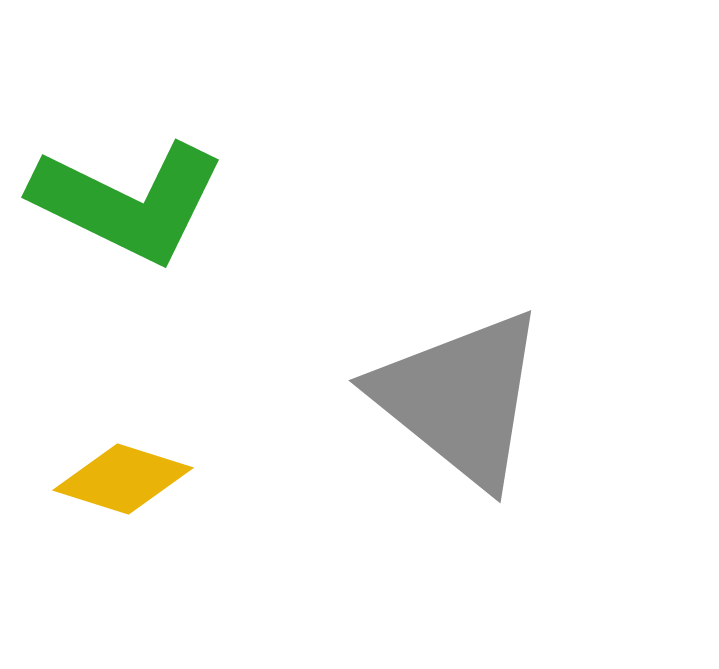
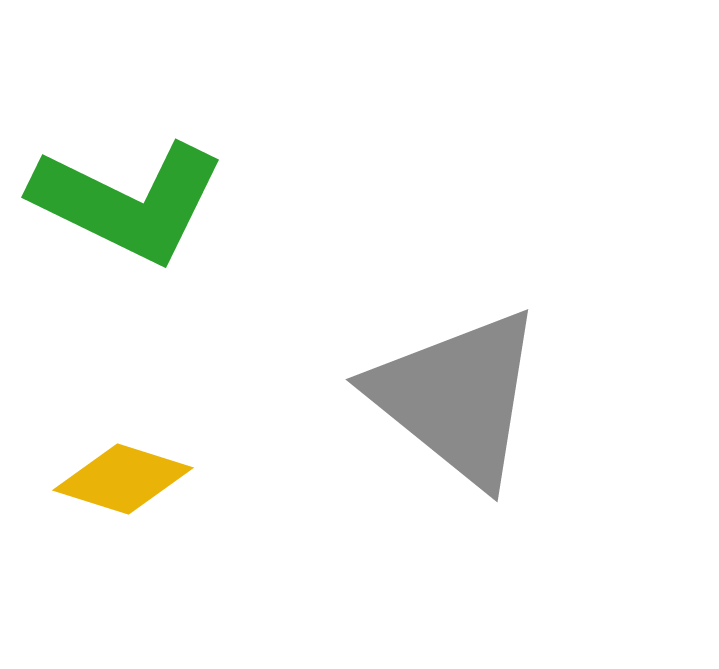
gray triangle: moved 3 px left, 1 px up
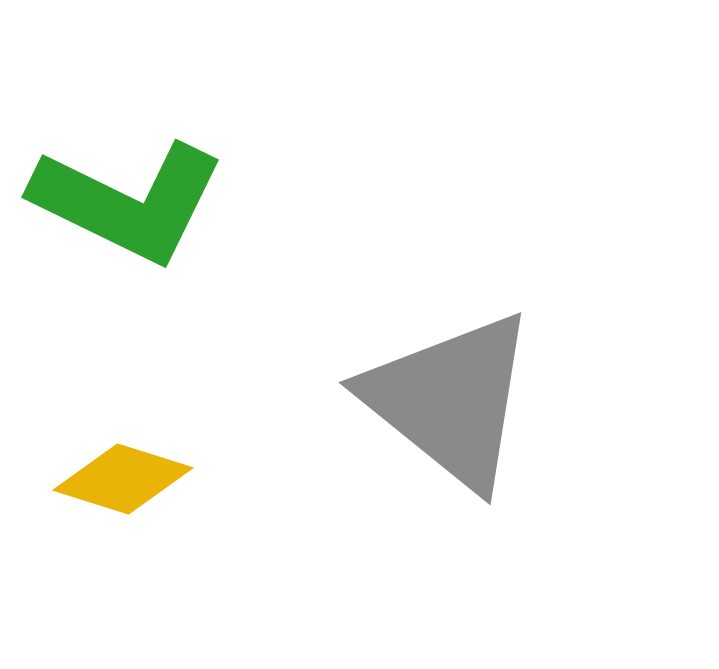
gray triangle: moved 7 px left, 3 px down
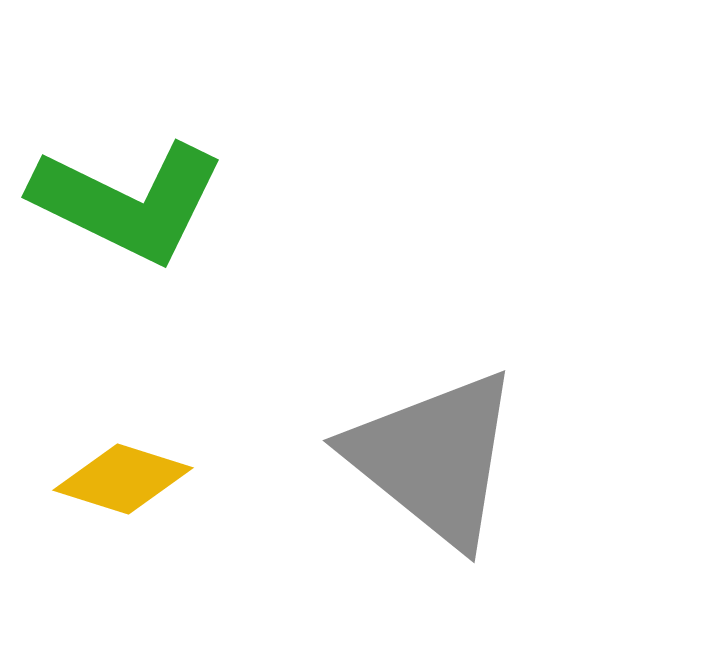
gray triangle: moved 16 px left, 58 px down
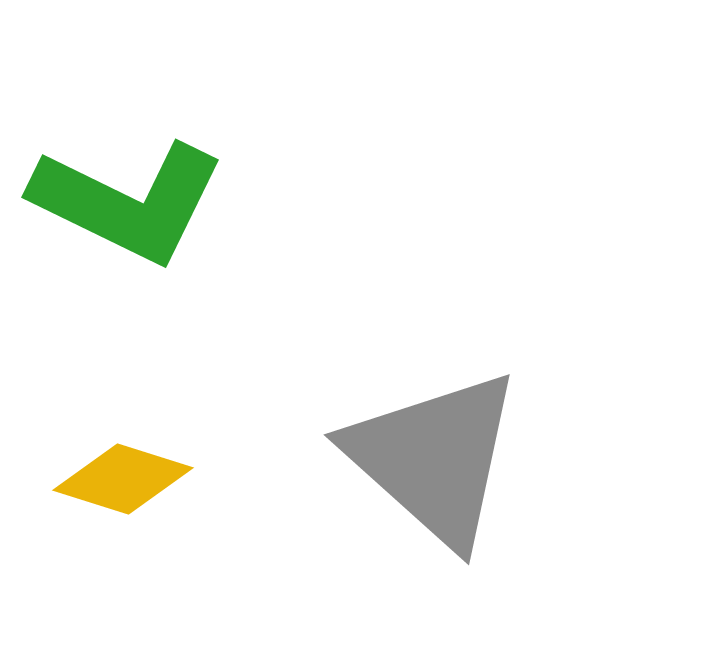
gray triangle: rotated 3 degrees clockwise
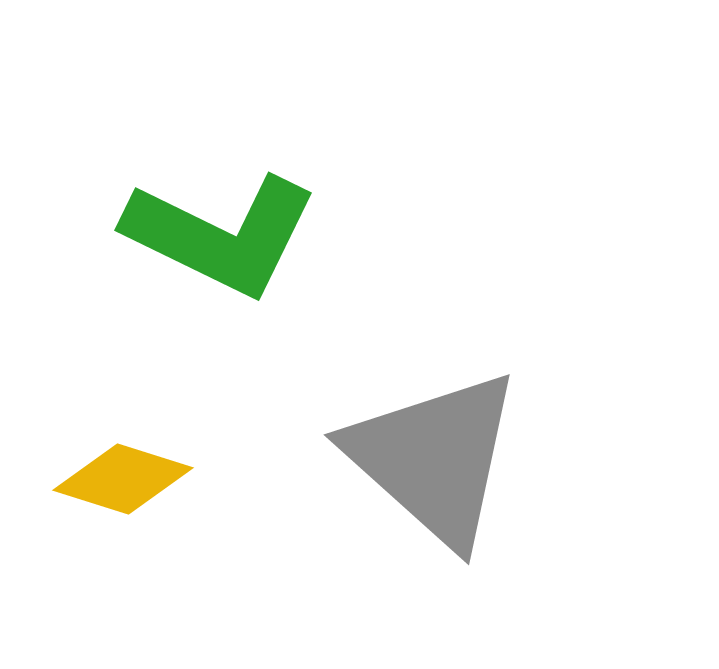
green L-shape: moved 93 px right, 33 px down
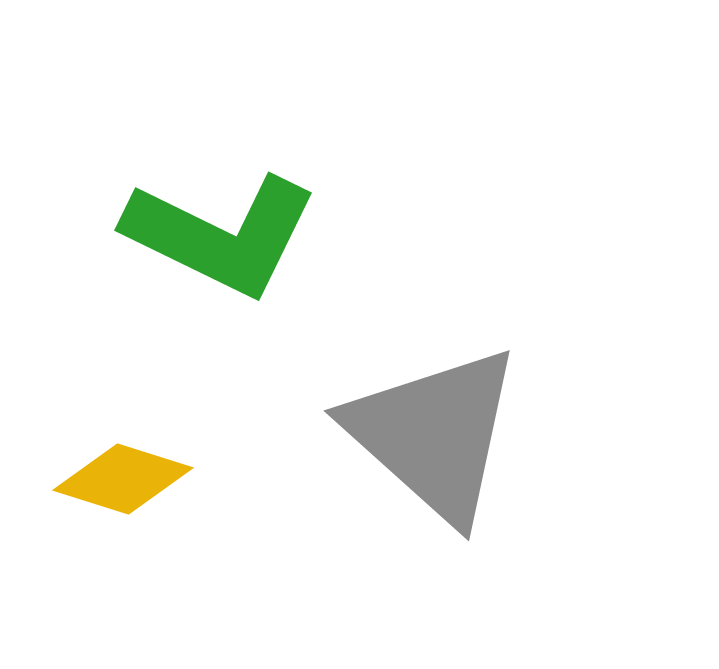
gray triangle: moved 24 px up
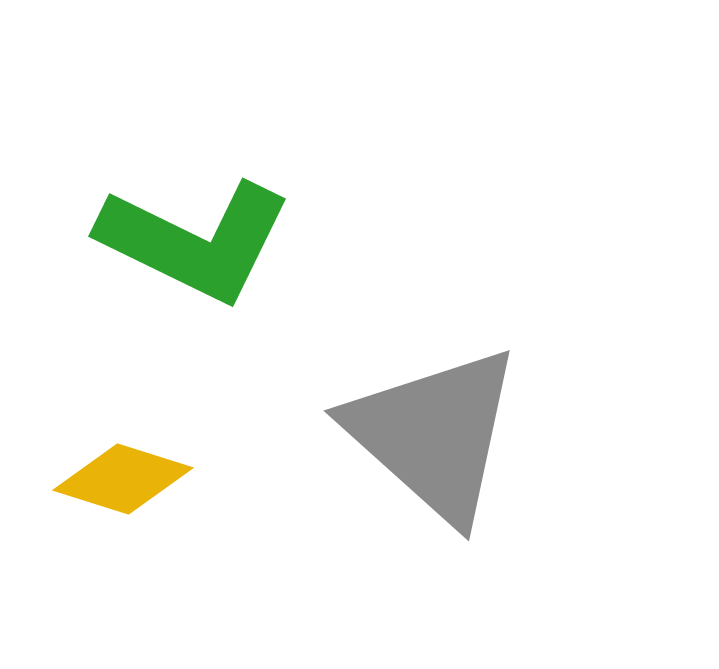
green L-shape: moved 26 px left, 6 px down
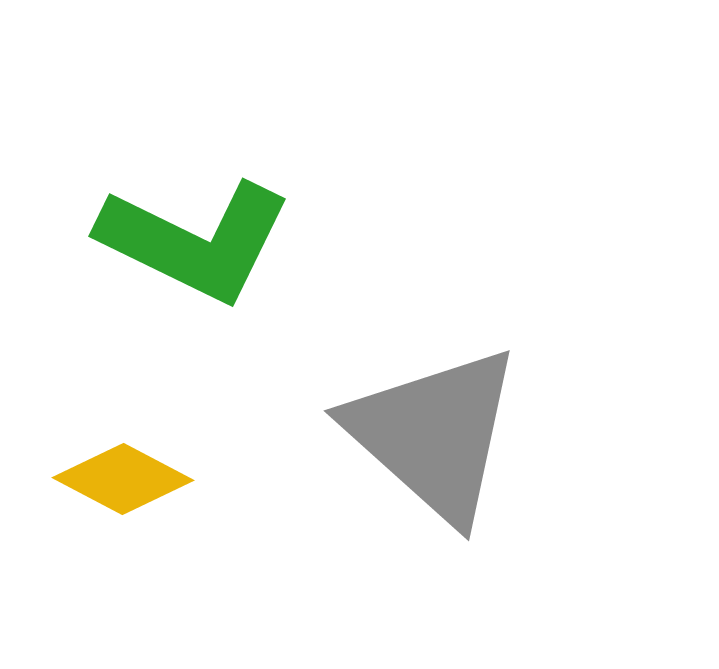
yellow diamond: rotated 10 degrees clockwise
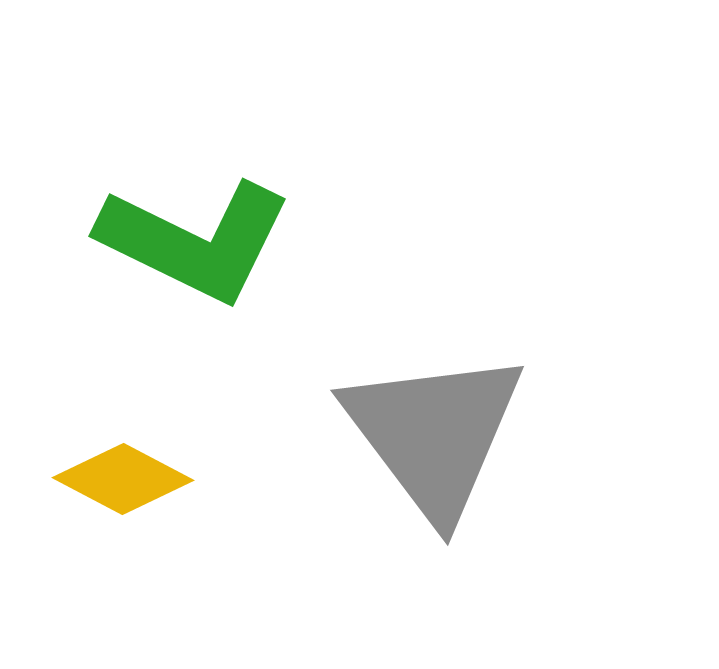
gray triangle: rotated 11 degrees clockwise
